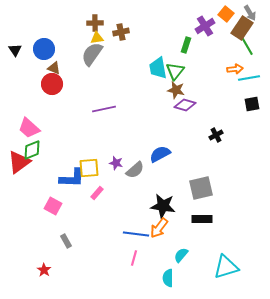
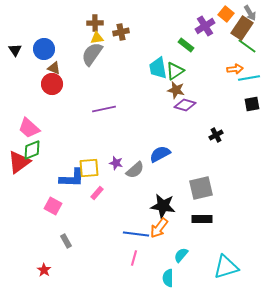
green rectangle at (186, 45): rotated 70 degrees counterclockwise
green line at (247, 46): rotated 24 degrees counterclockwise
green triangle at (175, 71): rotated 18 degrees clockwise
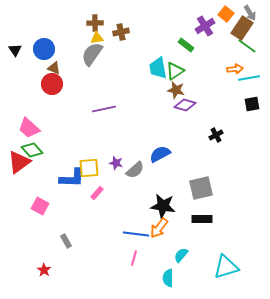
green diamond at (32, 150): rotated 70 degrees clockwise
pink square at (53, 206): moved 13 px left
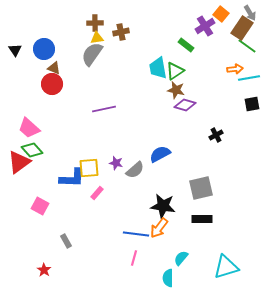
orange square at (226, 14): moved 5 px left
cyan semicircle at (181, 255): moved 3 px down
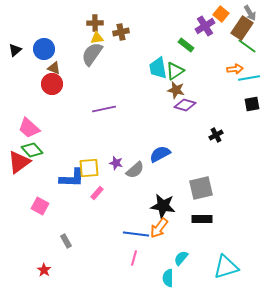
black triangle at (15, 50): rotated 24 degrees clockwise
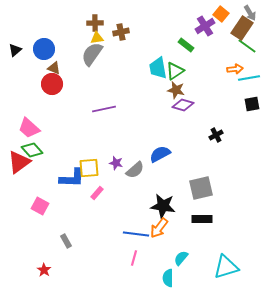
purple diamond at (185, 105): moved 2 px left
